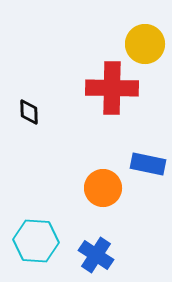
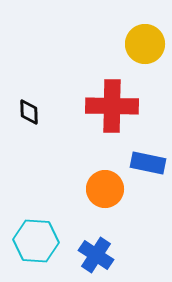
red cross: moved 18 px down
blue rectangle: moved 1 px up
orange circle: moved 2 px right, 1 px down
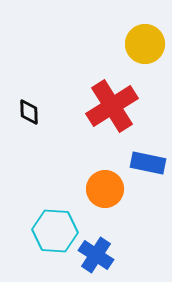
red cross: rotated 33 degrees counterclockwise
cyan hexagon: moved 19 px right, 10 px up
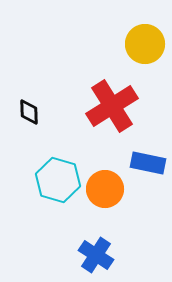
cyan hexagon: moved 3 px right, 51 px up; rotated 12 degrees clockwise
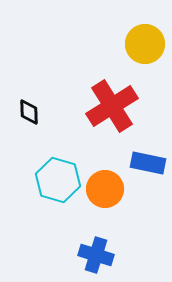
blue cross: rotated 16 degrees counterclockwise
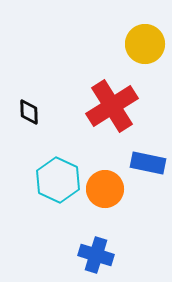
cyan hexagon: rotated 9 degrees clockwise
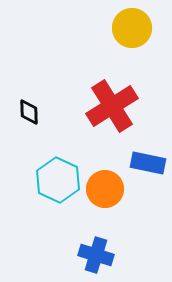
yellow circle: moved 13 px left, 16 px up
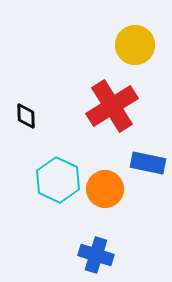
yellow circle: moved 3 px right, 17 px down
black diamond: moved 3 px left, 4 px down
